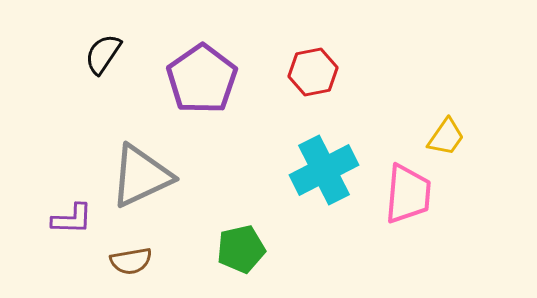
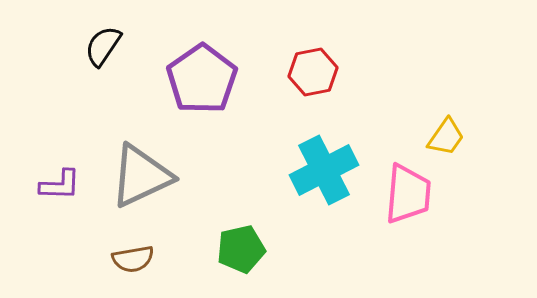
black semicircle: moved 8 px up
purple L-shape: moved 12 px left, 34 px up
brown semicircle: moved 2 px right, 2 px up
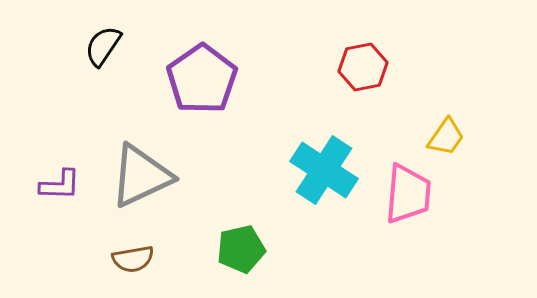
red hexagon: moved 50 px right, 5 px up
cyan cross: rotated 30 degrees counterclockwise
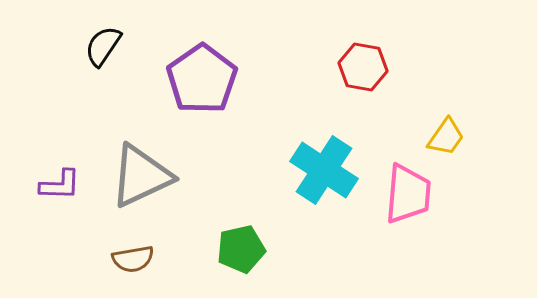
red hexagon: rotated 21 degrees clockwise
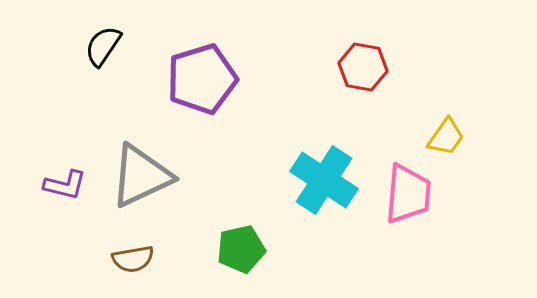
purple pentagon: rotated 18 degrees clockwise
cyan cross: moved 10 px down
purple L-shape: moved 5 px right; rotated 12 degrees clockwise
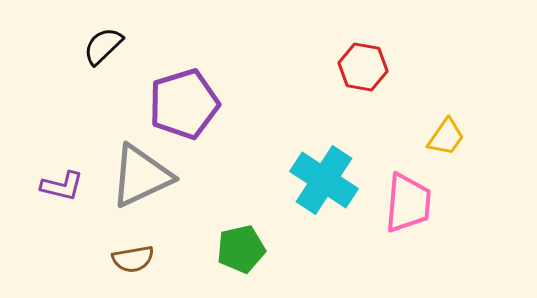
black semicircle: rotated 12 degrees clockwise
purple pentagon: moved 18 px left, 25 px down
purple L-shape: moved 3 px left, 1 px down
pink trapezoid: moved 9 px down
